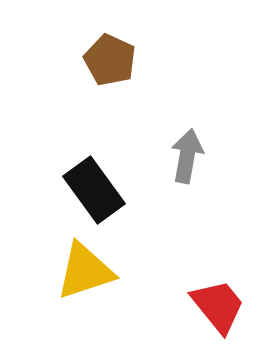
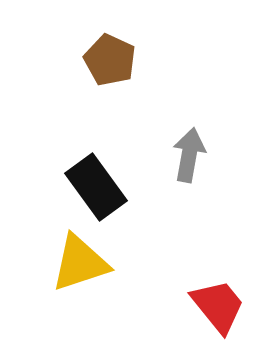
gray arrow: moved 2 px right, 1 px up
black rectangle: moved 2 px right, 3 px up
yellow triangle: moved 5 px left, 8 px up
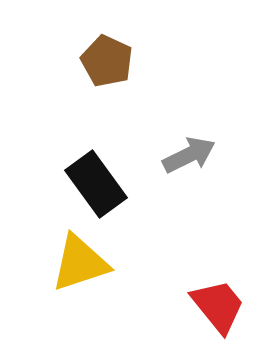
brown pentagon: moved 3 px left, 1 px down
gray arrow: rotated 54 degrees clockwise
black rectangle: moved 3 px up
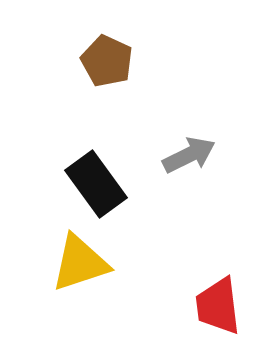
red trapezoid: rotated 148 degrees counterclockwise
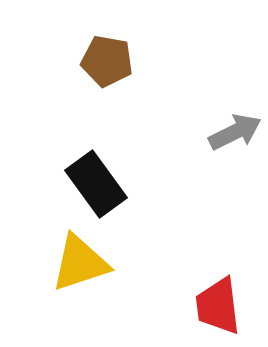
brown pentagon: rotated 15 degrees counterclockwise
gray arrow: moved 46 px right, 23 px up
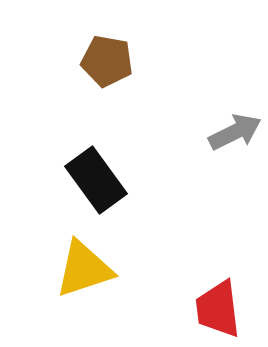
black rectangle: moved 4 px up
yellow triangle: moved 4 px right, 6 px down
red trapezoid: moved 3 px down
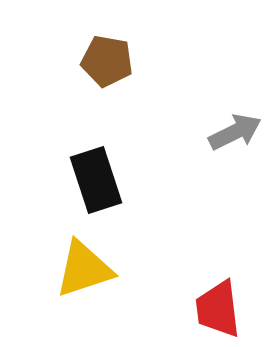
black rectangle: rotated 18 degrees clockwise
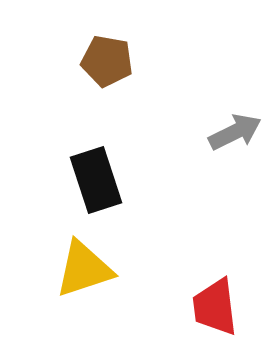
red trapezoid: moved 3 px left, 2 px up
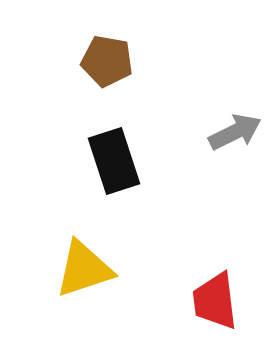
black rectangle: moved 18 px right, 19 px up
red trapezoid: moved 6 px up
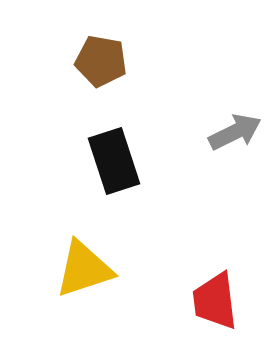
brown pentagon: moved 6 px left
